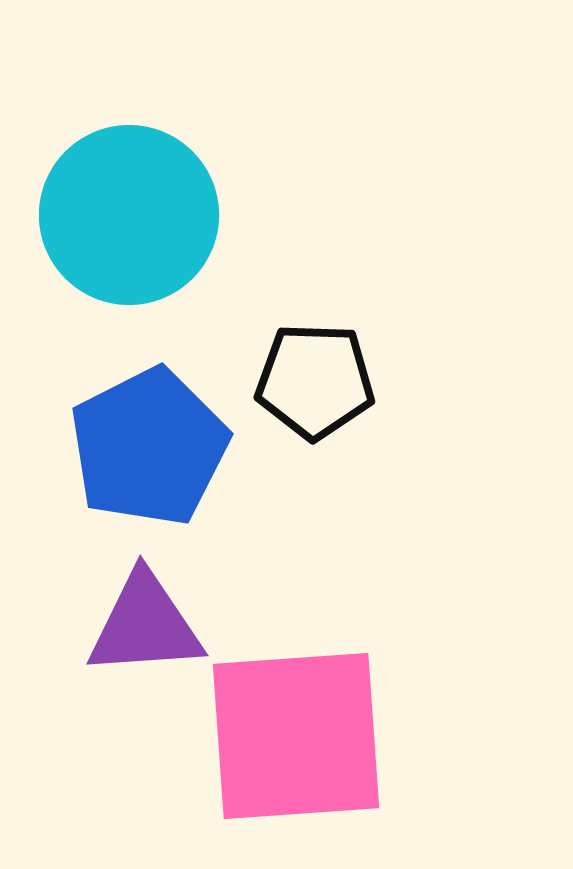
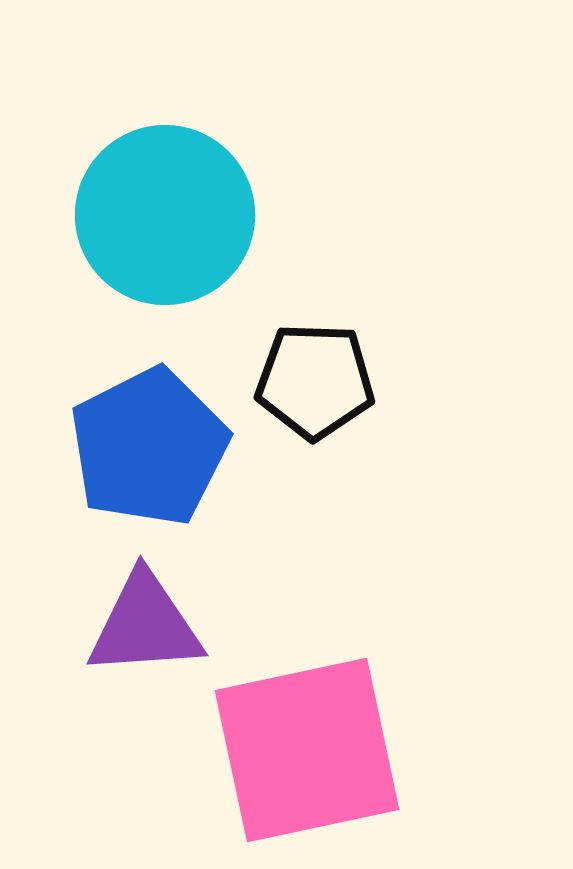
cyan circle: moved 36 px right
pink square: moved 11 px right, 14 px down; rotated 8 degrees counterclockwise
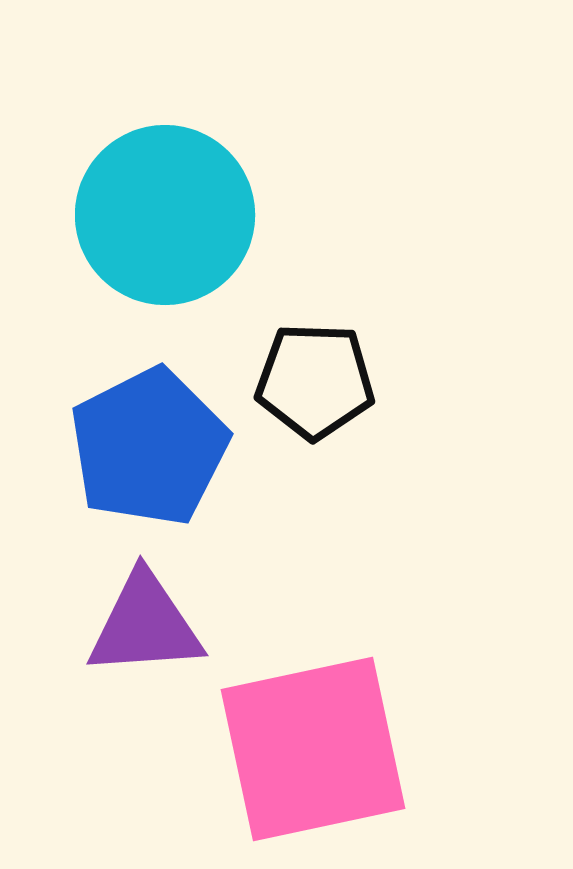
pink square: moved 6 px right, 1 px up
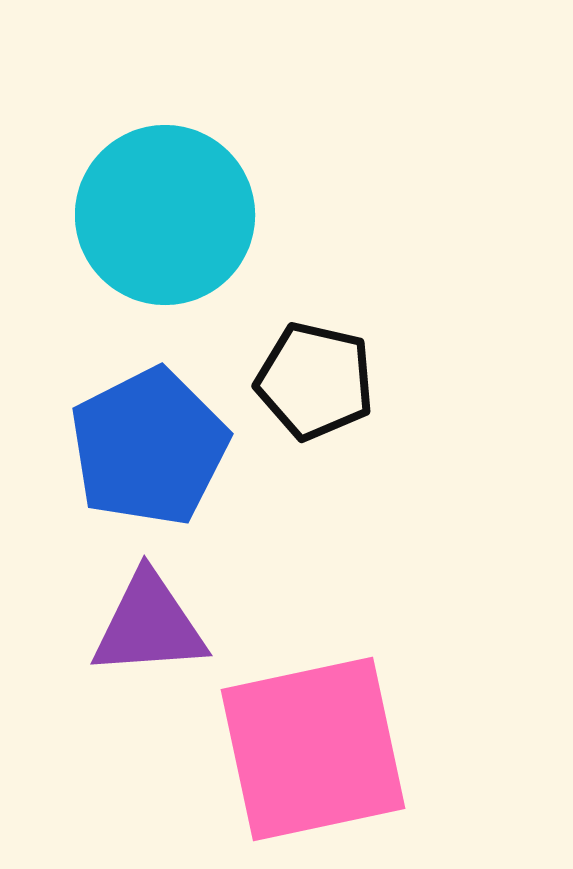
black pentagon: rotated 11 degrees clockwise
purple triangle: moved 4 px right
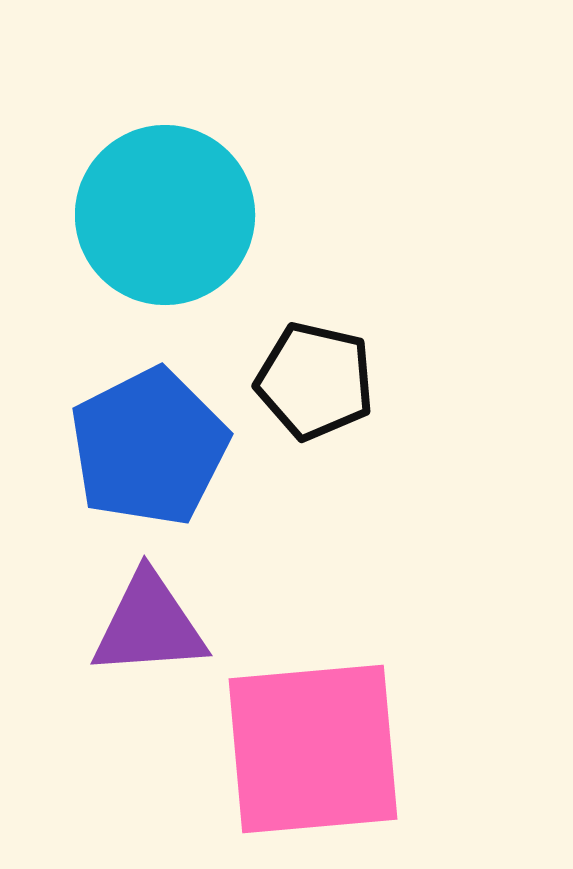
pink square: rotated 7 degrees clockwise
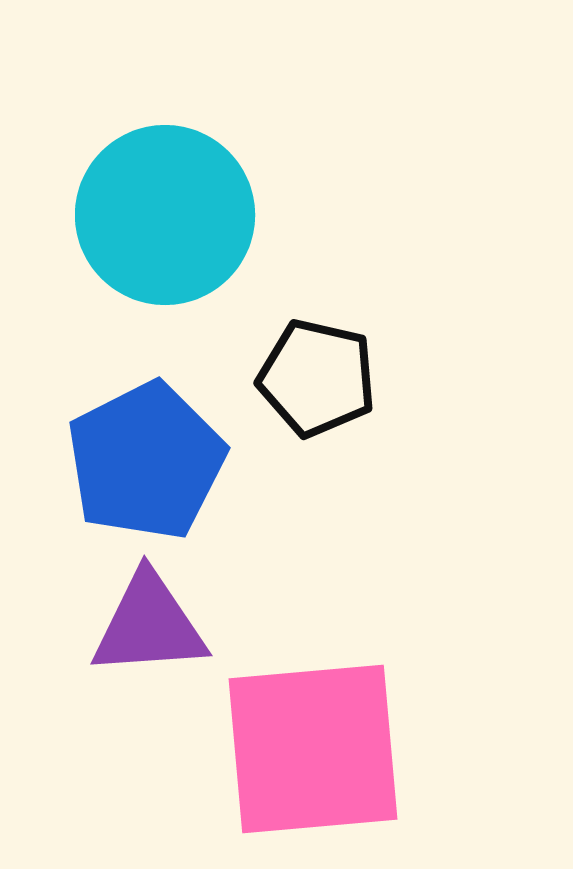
black pentagon: moved 2 px right, 3 px up
blue pentagon: moved 3 px left, 14 px down
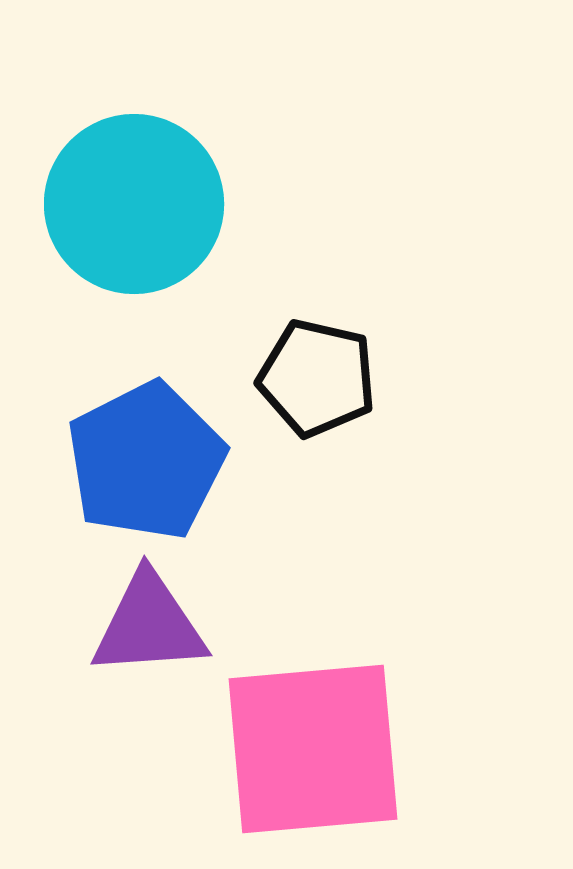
cyan circle: moved 31 px left, 11 px up
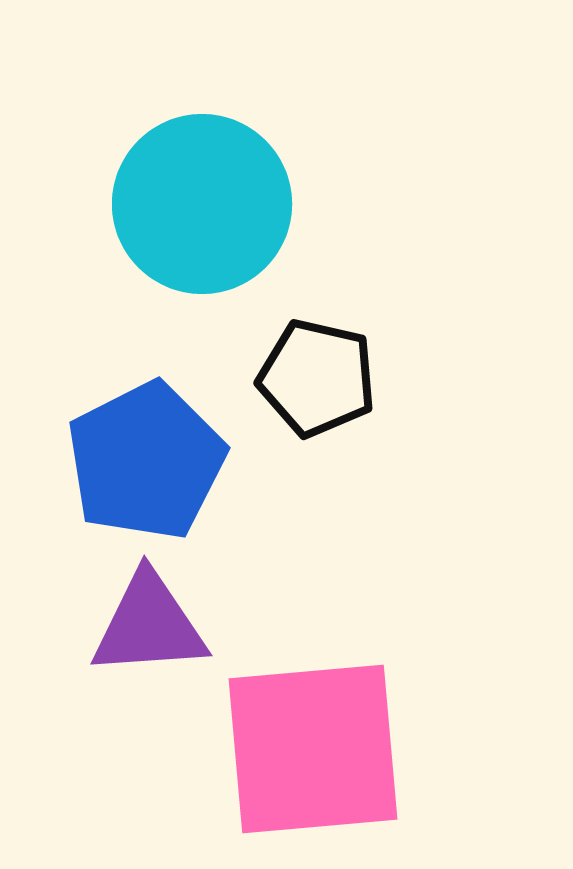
cyan circle: moved 68 px right
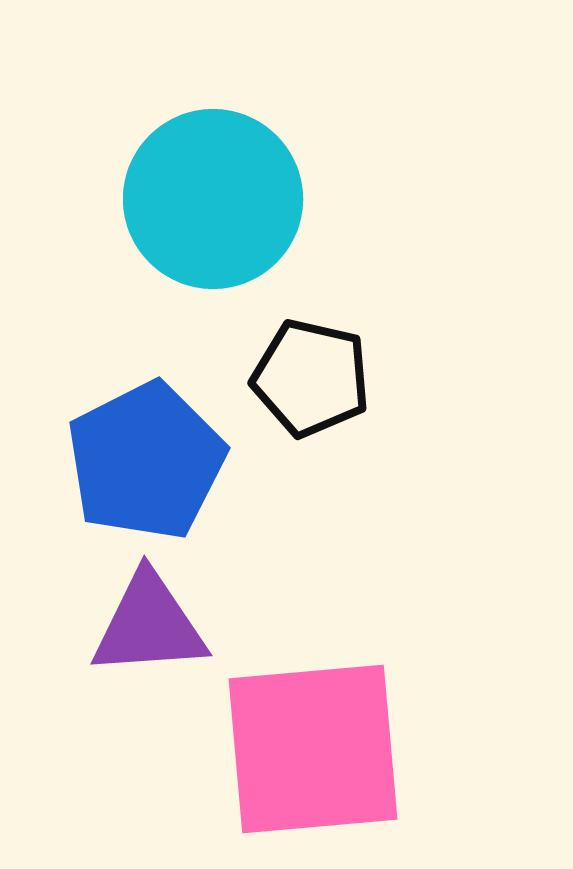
cyan circle: moved 11 px right, 5 px up
black pentagon: moved 6 px left
